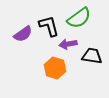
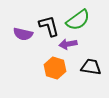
green semicircle: moved 1 px left, 2 px down
purple semicircle: rotated 48 degrees clockwise
black trapezoid: moved 1 px left, 11 px down
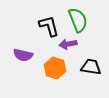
green semicircle: rotated 75 degrees counterclockwise
purple semicircle: moved 21 px down
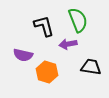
black L-shape: moved 5 px left
orange hexagon: moved 8 px left, 4 px down
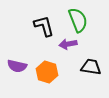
purple semicircle: moved 6 px left, 11 px down
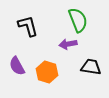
black L-shape: moved 16 px left
purple semicircle: rotated 48 degrees clockwise
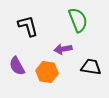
purple arrow: moved 5 px left, 5 px down
orange hexagon: rotated 10 degrees counterclockwise
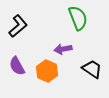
green semicircle: moved 2 px up
black L-shape: moved 10 px left; rotated 65 degrees clockwise
black trapezoid: moved 1 px right, 2 px down; rotated 25 degrees clockwise
orange hexagon: moved 1 px up; rotated 15 degrees clockwise
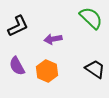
green semicircle: moved 13 px right; rotated 25 degrees counterclockwise
black L-shape: rotated 15 degrees clockwise
purple arrow: moved 10 px left, 10 px up
black trapezoid: moved 3 px right
